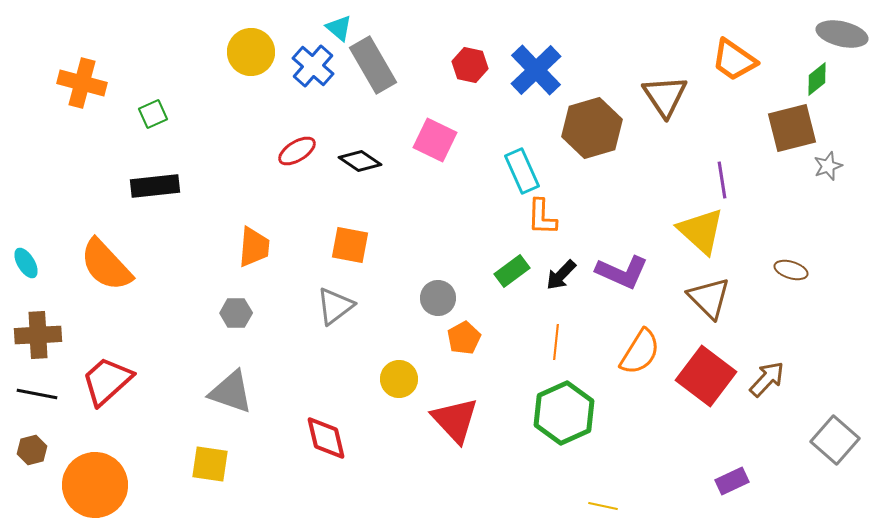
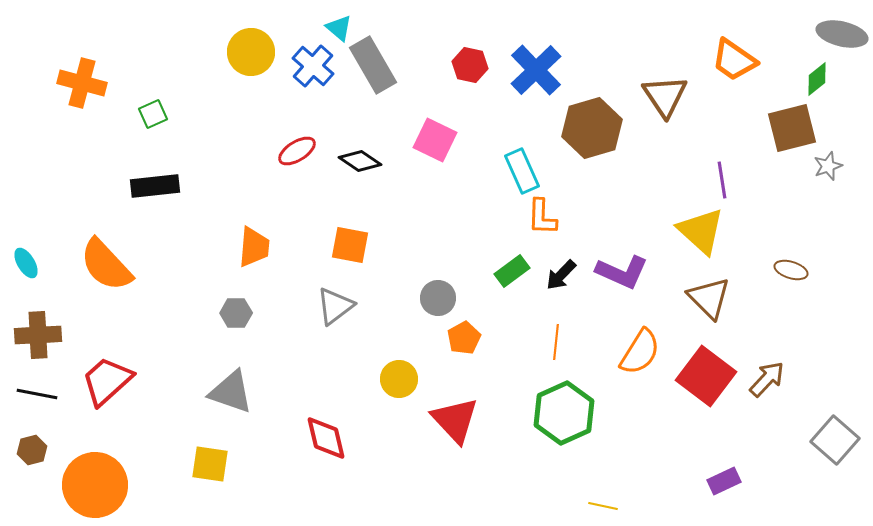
purple rectangle at (732, 481): moved 8 px left
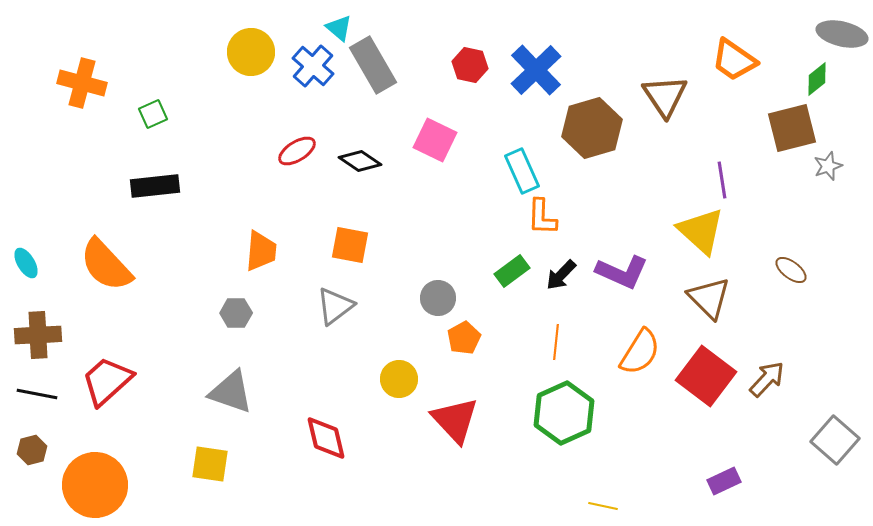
orange trapezoid at (254, 247): moved 7 px right, 4 px down
brown ellipse at (791, 270): rotated 20 degrees clockwise
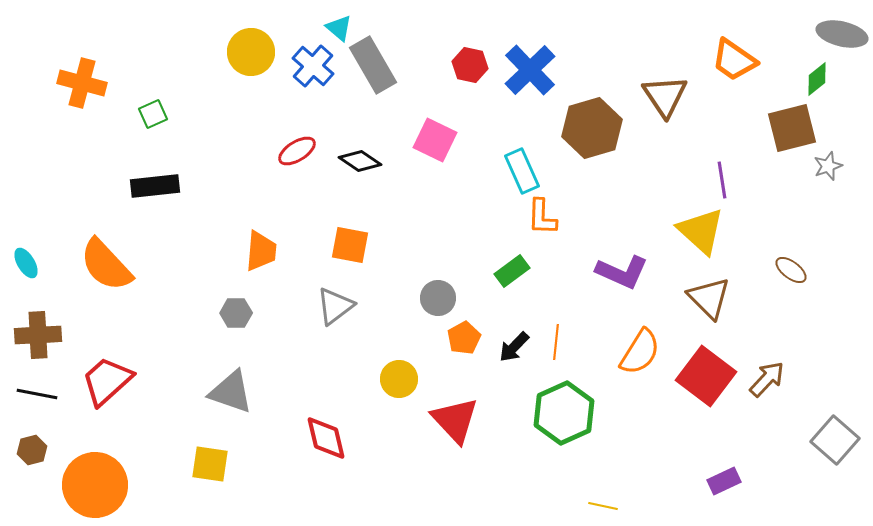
blue cross at (536, 70): moved 6 px left
black arrow at (561, 275): moved 47 px left, 72 px down
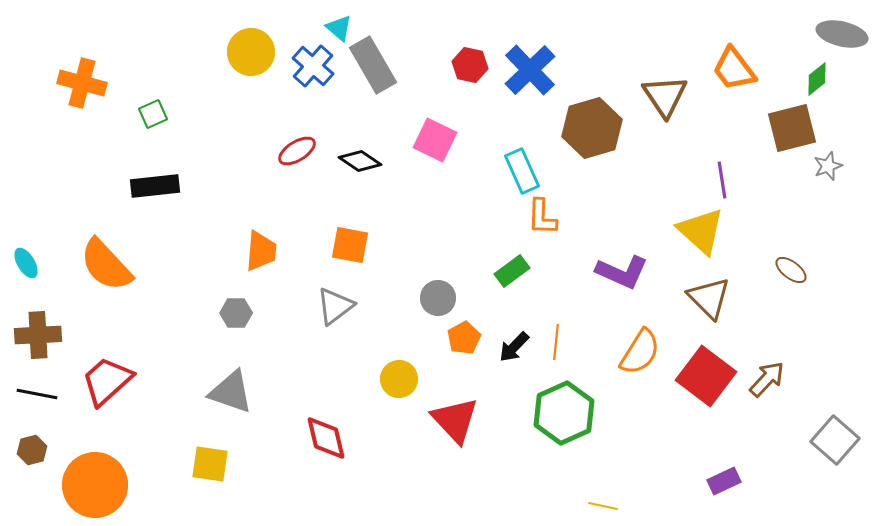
orange trapezoid at (734, 60): moved 9 px down; rotated 18 degrees clockwise
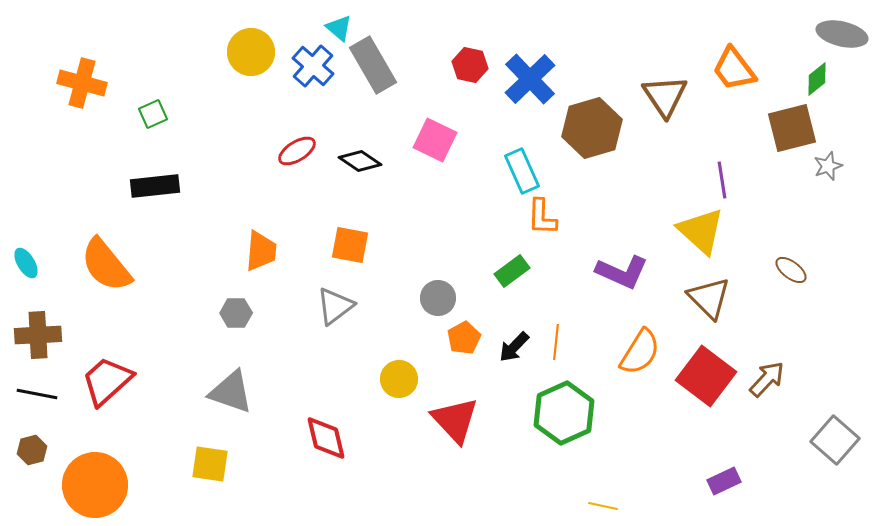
blue cross at (530, 70): moved 9 px down
orange semicircle at (106, 265): rotated 4 degrees clockwise
